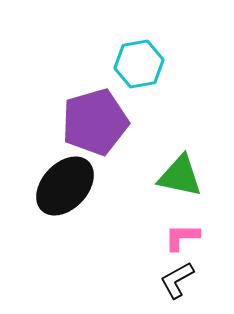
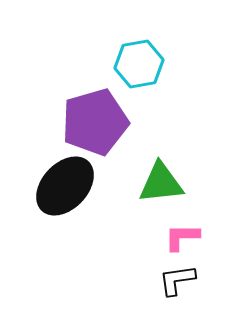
green triangle: moved 19 px left, 7 px down; rotated 18 degrees counterclockwise
black L-shape: rotated 21 degrees clockwise
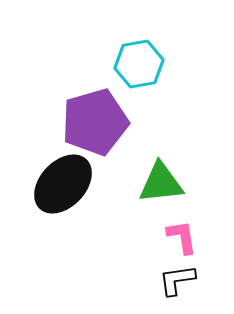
black ellipse: moved 2 px left, 2 px up
pink L-shape: rotated 81 degrees clockwise
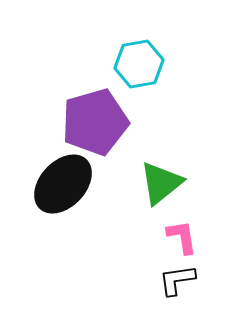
green triangle: rotated 33 degrees counterclockwise
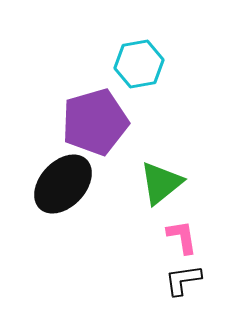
black L-shape: moved 6 px right
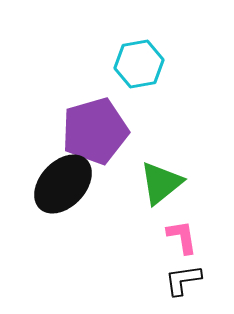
purple pentagon: moved 9 px down
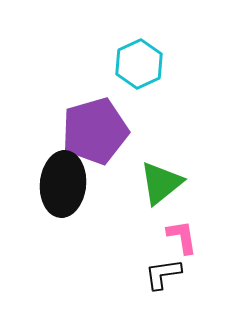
cyan hexagon: rotated 15 degrees counterclockwise
black ellipse: rotated 38 degrees counterclockwise
black L-shape: moved 20 px left, 6 px up
